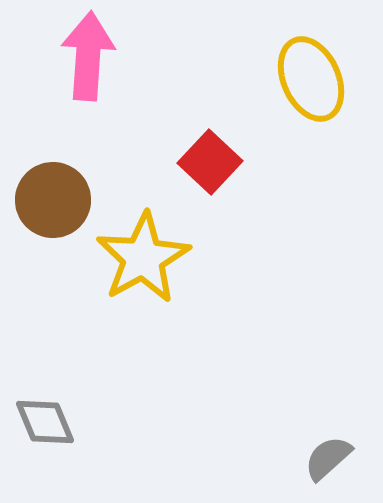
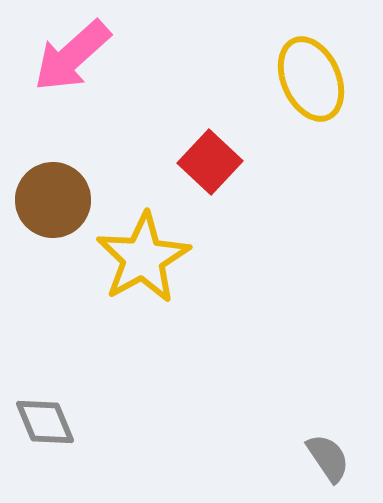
pink arrow: moved 16 px left; rotated 136 degrees counterclockwise
gray semicircle: rotated 98 degrees clockwise
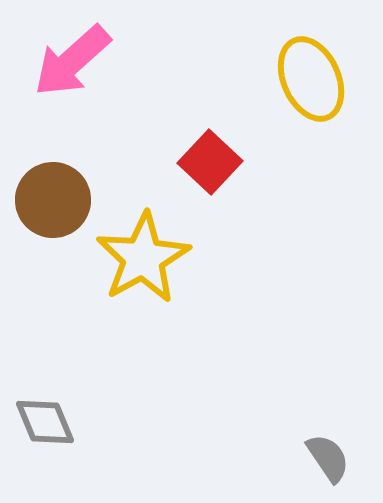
pink arrow: moved 5 px down
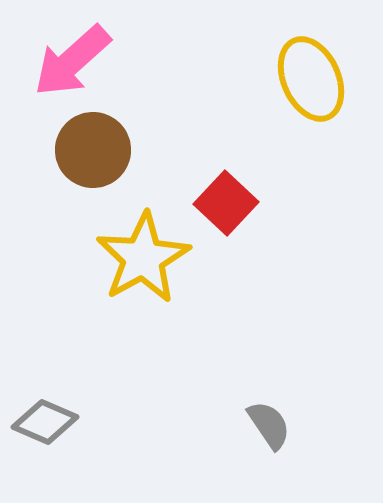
red square: moved 16 px right, 41 px down
brown circle: moved 40 px right, 50 px up
gray diamond: rotated 44 degrees counterclockwise
gray semicircle: moved 59 px left, 33 px up
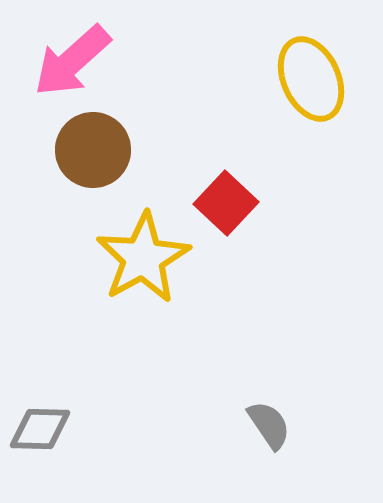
gray diamond: moved 5 px left, 7 px down; rotated 22 degrees counterclockwise
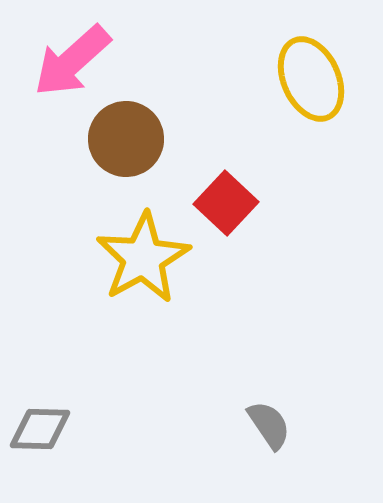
brown circle: moved 33 px right, 11 px up
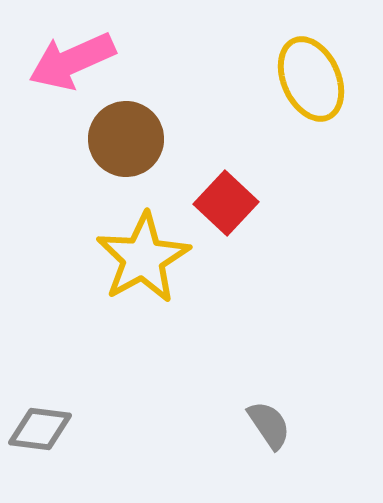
pink arrow: rotated 18 degrees clockwise
gray diamond: rotated 6 degrees clockwise
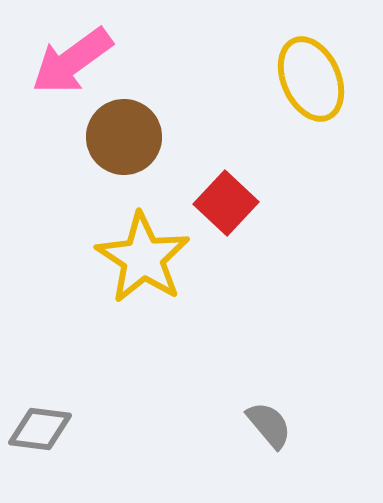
pink arrow: rotated 12 degrees counterclockwise
brown circle: moved 2 px left, 2 px up
yellow star: rotated 10 degrees counterclockwise
gray semicircle: rotated 6 degrees counterclockwise
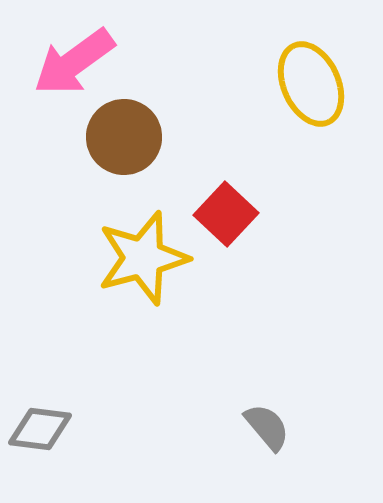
pink arrow: moved 2 px right, 1 px down
yellow ellipse: moved 5 px down
red square: moved 11 px down
yellow star: rotated 24 degrees clockwise
gray semicircle: moved 2 px left, 2 px down
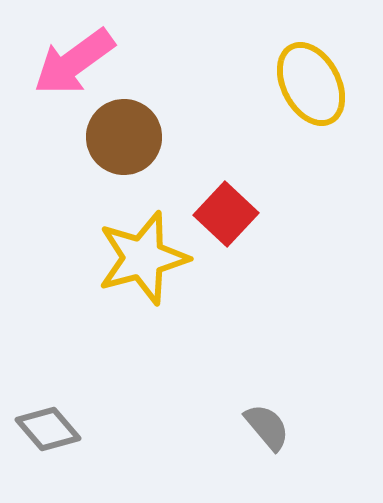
yellow ellipse: rotated 4 degrees counterclockwise
gray diamond: moved 8 px right; rotated 42 degrees clockwise
